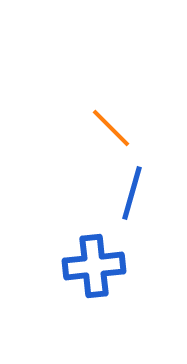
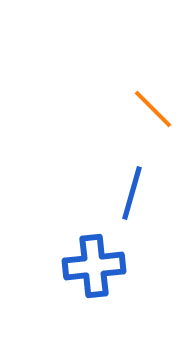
orange line: moved 42 px right, 19 px up
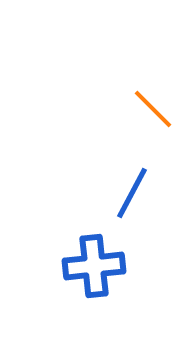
blue line: rotated 12 degrees clockwise
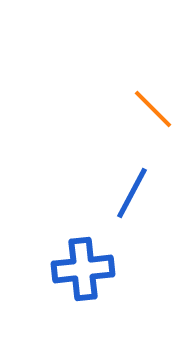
blue cross: moved 11 px left, 3 px down
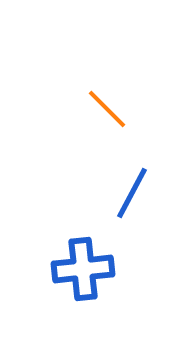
orange line: moved 46 px left
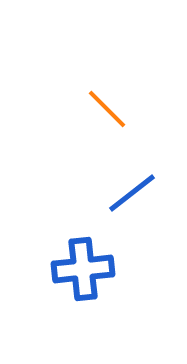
blue line: rotated 24 degrees clockwise
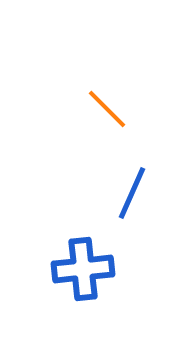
blue line: rotated 28 degrees counterclockwise
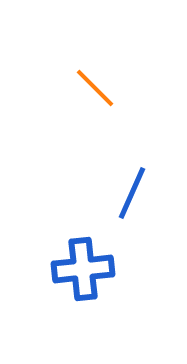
orange line: moved 12 px left, 21 px up
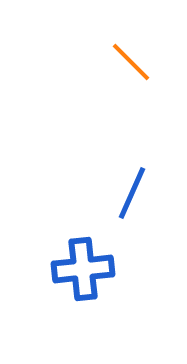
orange line: moved 36 px right, 26 px up
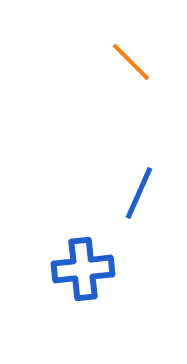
blue line: moved 7 px right
